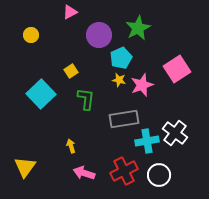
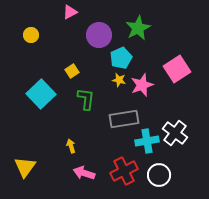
yellow square: moved 1 px right
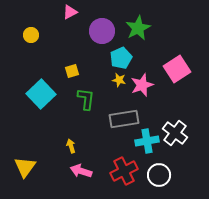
purple circle: moved 3 px right, 4 px up
yellow square: rotated 16 degrees clockwise
pink arrow: moved 3 px left, 2 px up
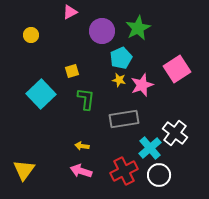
cyan cross: moved 3 px right, 7 px down; rotated 30 degrees counterclockwise
yellow arrow: moved 11 px right; rotated 64 degrees counterclockwise
yellow triangle: moved 1 px left, 3 px down
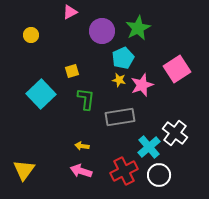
cyan pentagon: moved 2 px right
gray rectangle: moved 4 px left, 2 px up
cyan cross: moved 1 px left, 1 px up
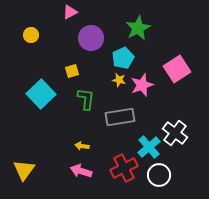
purple circle: moved 11 px left, 7 px down
red cross: moved 3 px up
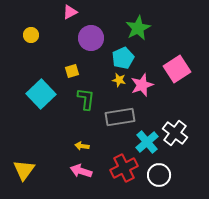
cyan cross: moved 2 px left, 5 px up
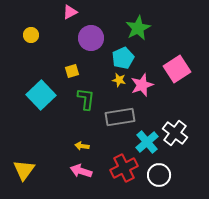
cyan square: moved 1 px down
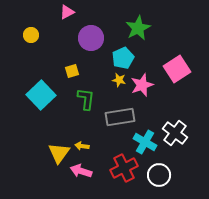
pink triangle: moved 3 px left
cyan cross: moved 2 px left; rotated 20 degrees counterclockwise
yellow triangle: moved 35 px right, 17 px up
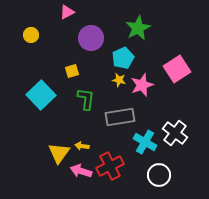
red cross: moved 14 px left, 2 px up
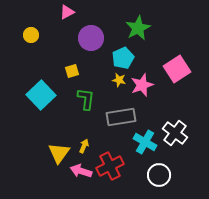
gray rectangle: moved 1 px right
yellow arrow: moved 2 px right; rotated 104 degrees clockwise
